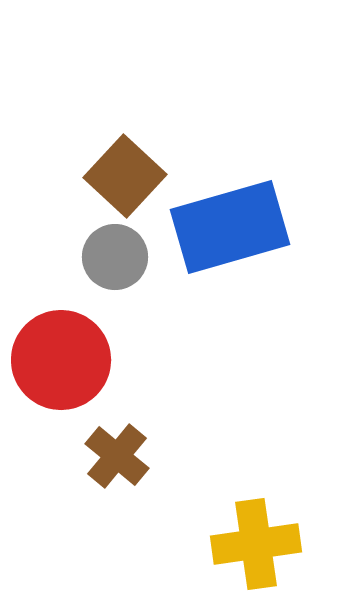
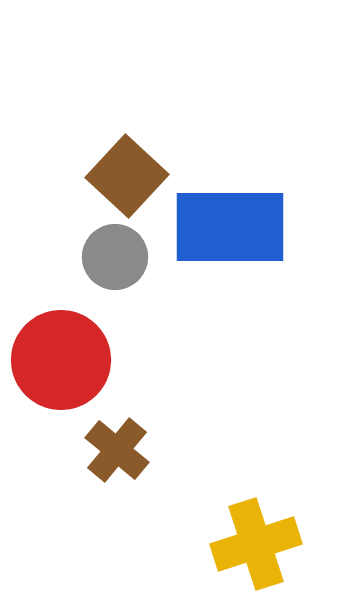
brown square: moved 2 px right
blue rectangle: rotated 16 degrees clockwise
brown cross: moved 6 px up
yellow cross: rotated 10 degrees counterclockwise
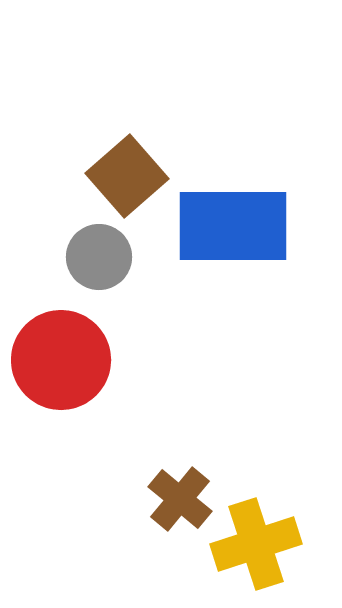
brown square: rotated 6 degrees clockwise
blue rectangle: moved 3 px right, 1 px up
gray circle: moved 16 px left
brown cross: moved 63 px right, 49 px down
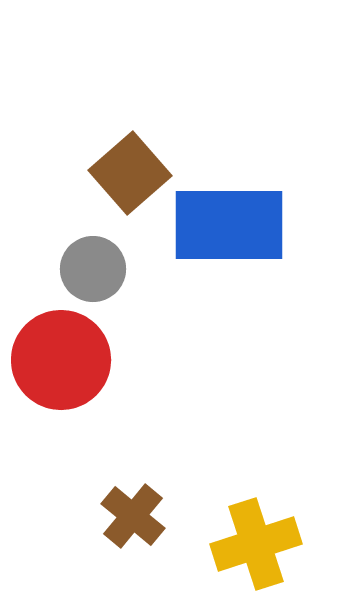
brown square: moved 3 px right, 3 px up
blue rectangle: moved 4 px left, 1 px up
gray circle: moved 6 px left, 12 px down
brown cross: moved 47 px left, 17 px down
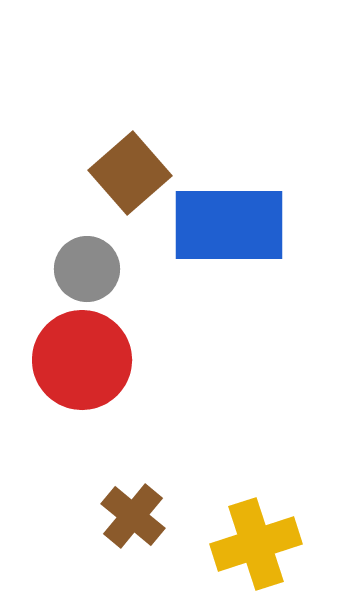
gray circle: moved 6 px left
red circle: moved 21 px right
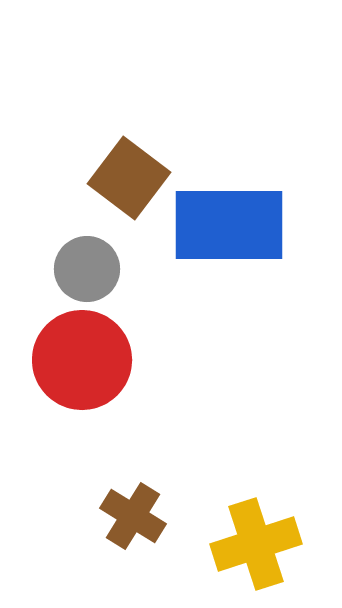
brown square: moved 1 px left, 5 px down; rotated 12 degrees counterclockwise
brown cross: rotated 8 degrees counterclockwise
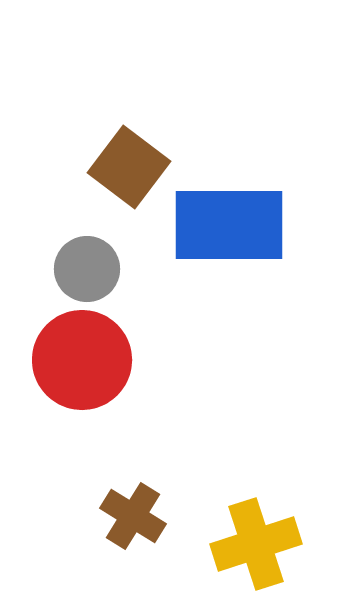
brown square: moved 11 px up
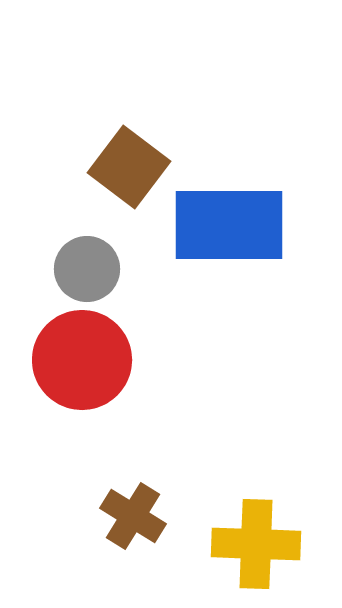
yellow cross: rotated 20 degrees clockwise
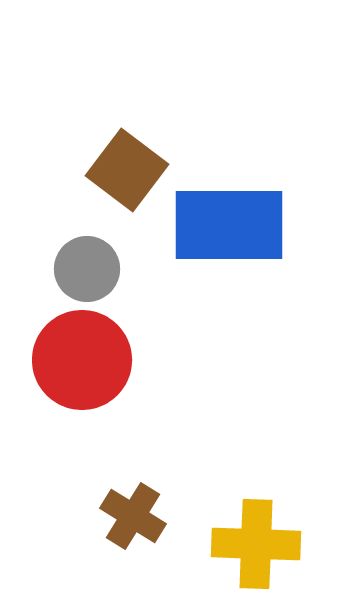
brown square: moved 2 px left, 3 px down
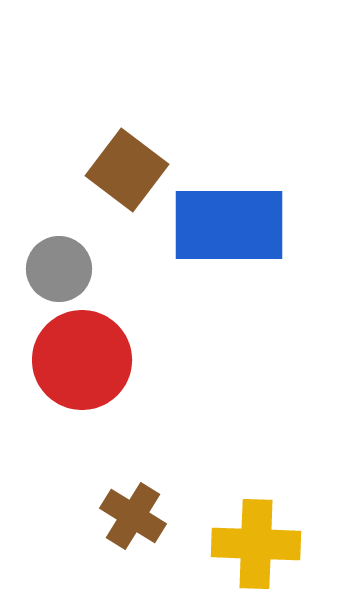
gray circle: moved 28 px left
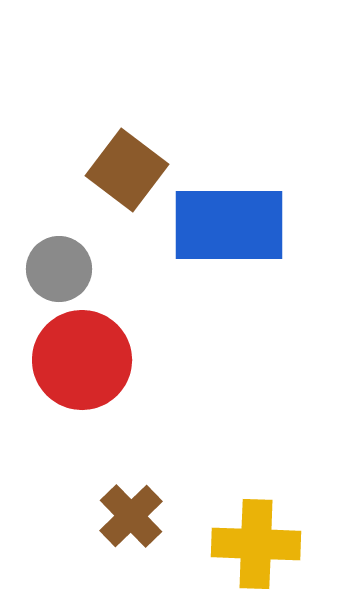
brown cross: moved 2 px left; rotated 14 degrees clockwise
